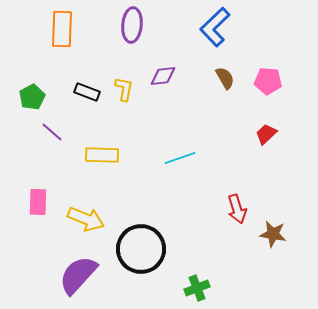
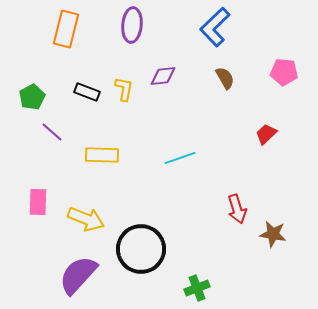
orange rectangle: moved 4 px right; rotated 12 degrees clockwise
pink pentagon: moved 16 px right, 9 px up
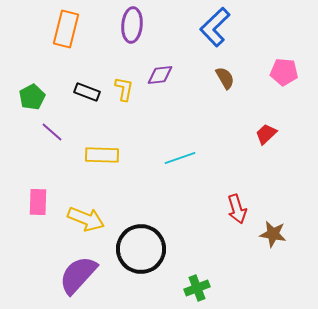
purple diamond: moved 3 px left, 1 px up
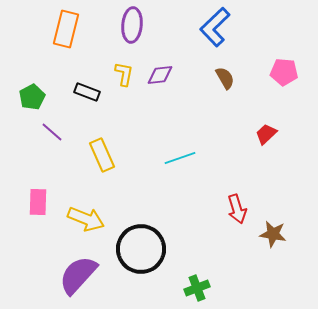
yellow L-shape: moved 15 px up
yellow rectangle: rotated 64 degrees clockwise
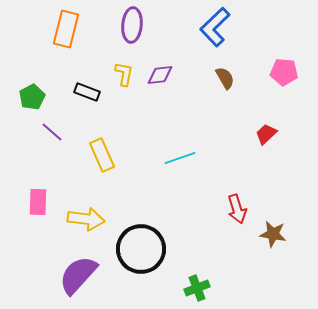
yellow arrow: rotated 15 degrees counterclockwise
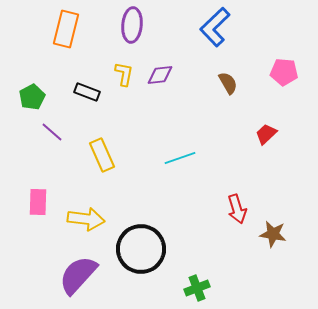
brown semicircle: moved 3 px right, 5 px down
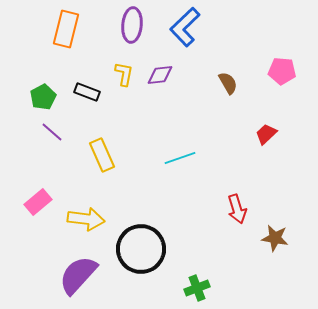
blue L-shape: moved 30 px left
pink pentagon: moved 2 px left, 1 px up
green pentagon: moved 11 px right
pink rectangle: rotated 48 degrees clockwise
brown star: moved 2 px right, 4 px down
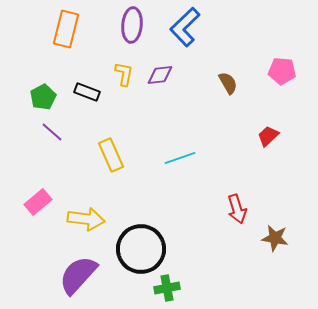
red trapezoid: moved 2 px right, 2 px down
yellow rectangle: moved 9 px right
green cross: moved 30 px left; rotated 10 degrees clockwise
